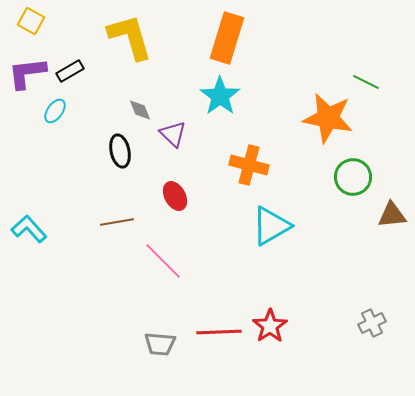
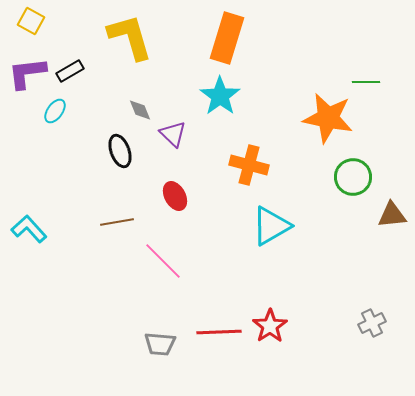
green line: rotated 28 degrees counterclockwise
black ellipse: rotated 8 degrees counterclockwise
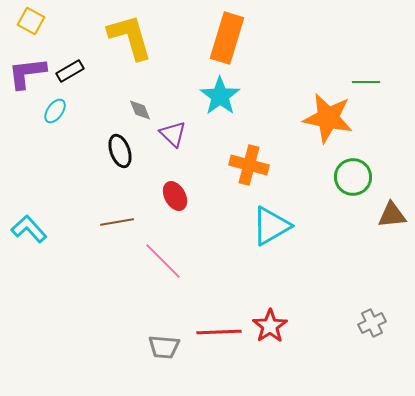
gray trapezoid: moved 4 px right, 3 px down
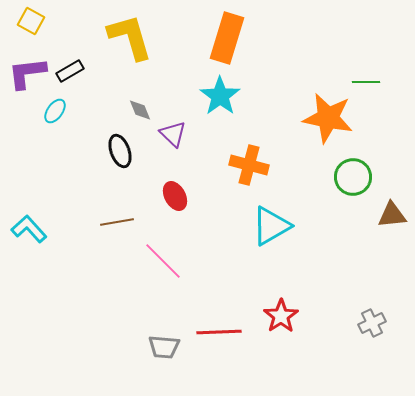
red star: moved 11 px right, 10 px up
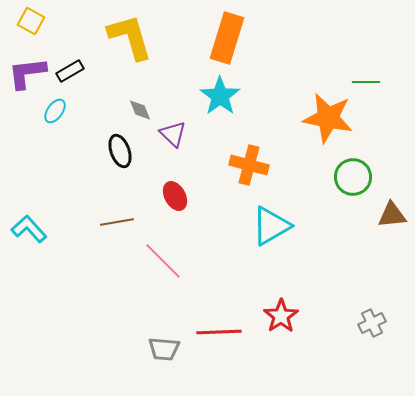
gray trapezoid: moved 2 px down
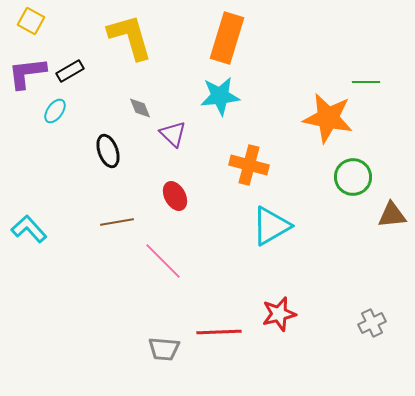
cyan star: rotated 30 degrees clockwise
gray diamond: moved 2 px up
black ellipse: moved 12 px left
red star: moved 2 px left, 2 px up; rotated 20 degrees clockwise
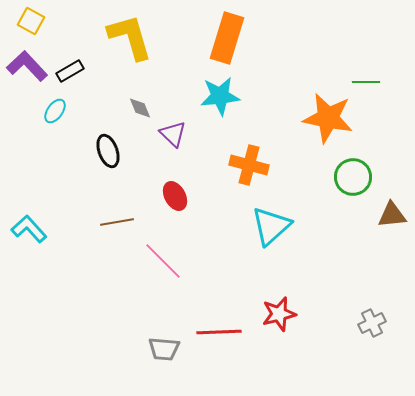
purple L-shape: moved 7 px up; rotated 54 degrees clockwise
cyan triangle: rotated 12 degrees counterclockwise
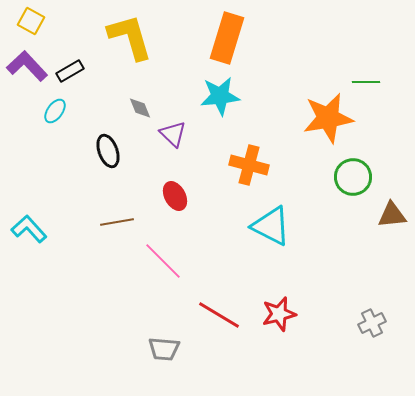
orange star: rotated 21 degrees counterclockwise
cyan triangle: rotated 51 degrees counterclockwise
red line: moved 17 px up; rotated 33 degrees clockwise
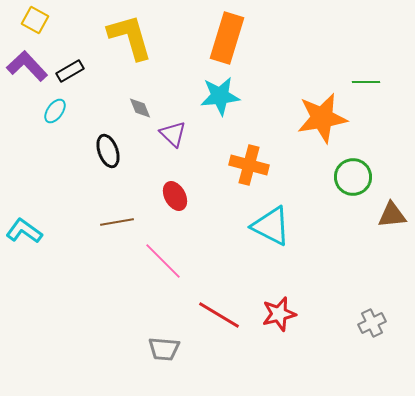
yellow square: moved 4 px right, 1 px up
orange star: moved 6 px left
cyan L-shape: moved 5 px left, 2 px down; rotated 12 degrees counterclockwise
